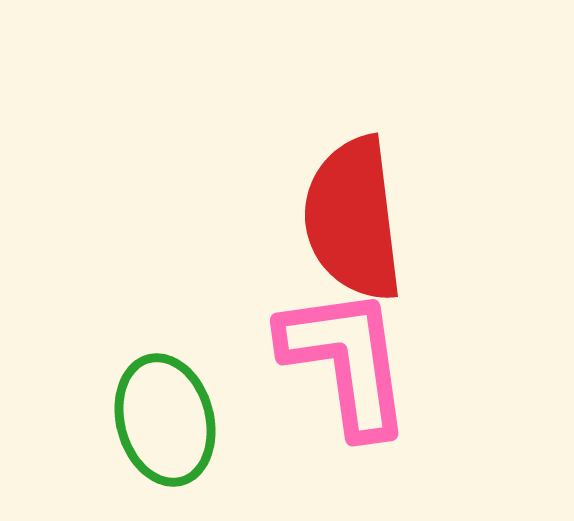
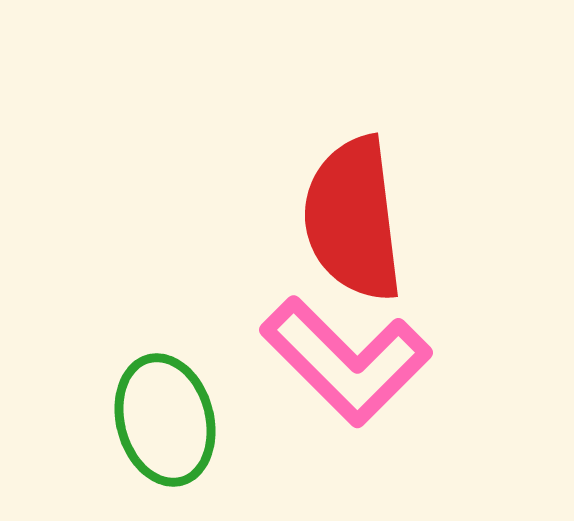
pink L-shape: rotated 143 degrees clockwise
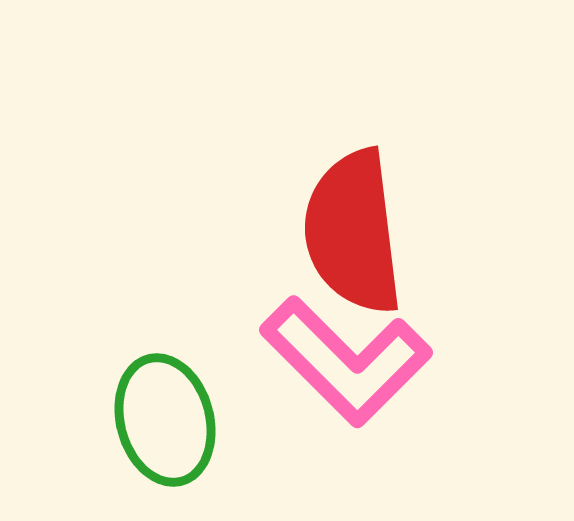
red semicircle: moved 13 px down
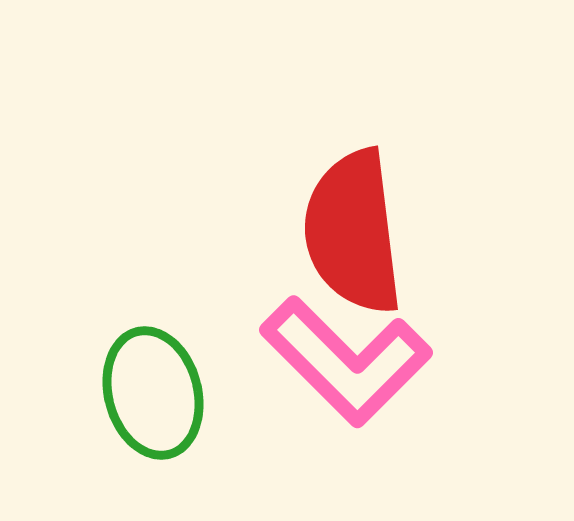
green ellipse: moved 12 px left, 27 px up
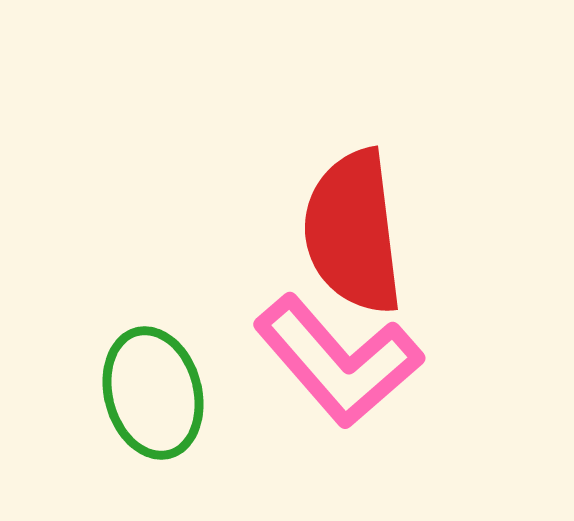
pink L-shape: moved 8 px left; rotated 4 degrees clockwise
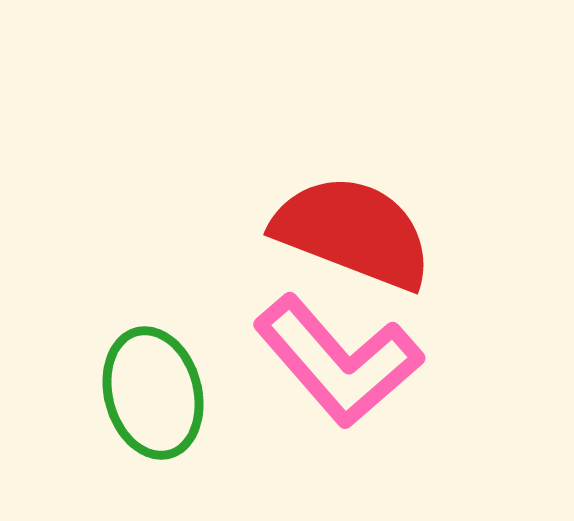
red semicircle: rotated 118 degrees clockwise
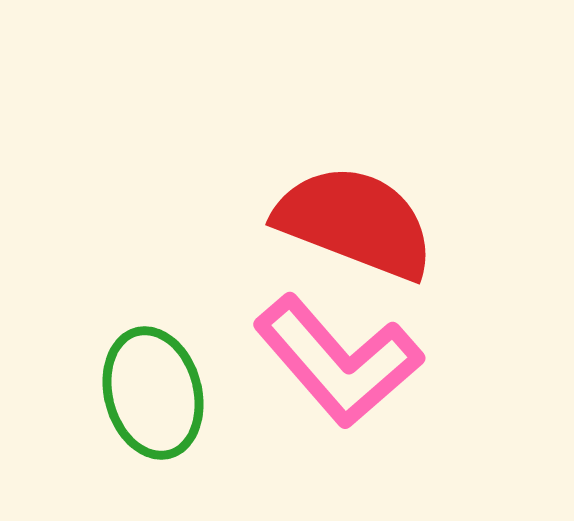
red semicircle: moved 2 px right, 10 px up
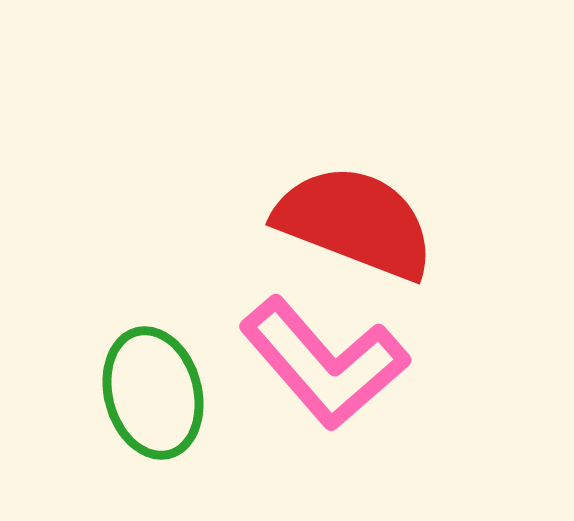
pink L-shape: moved 14 px left, 2 px down
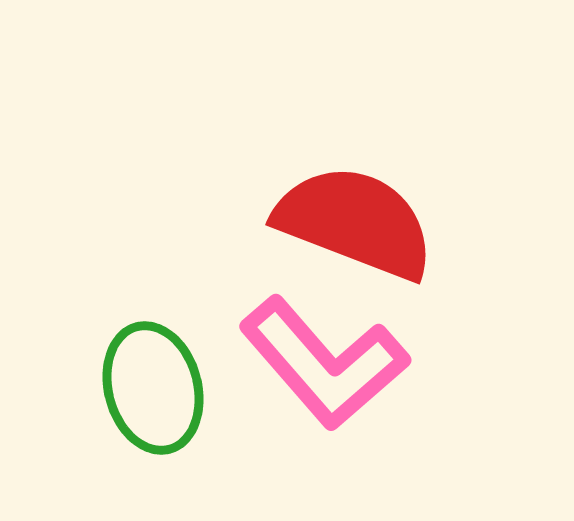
green ellipse: moved 5 px up
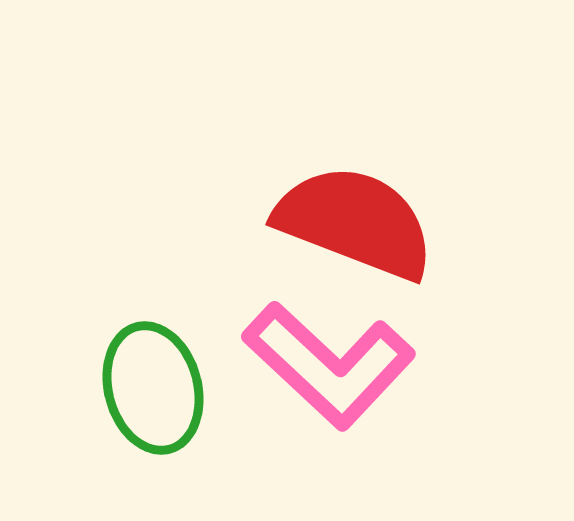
pink L-shape: moved 5 px right, 2 px down; rotated 6 degrees counterclockwise
